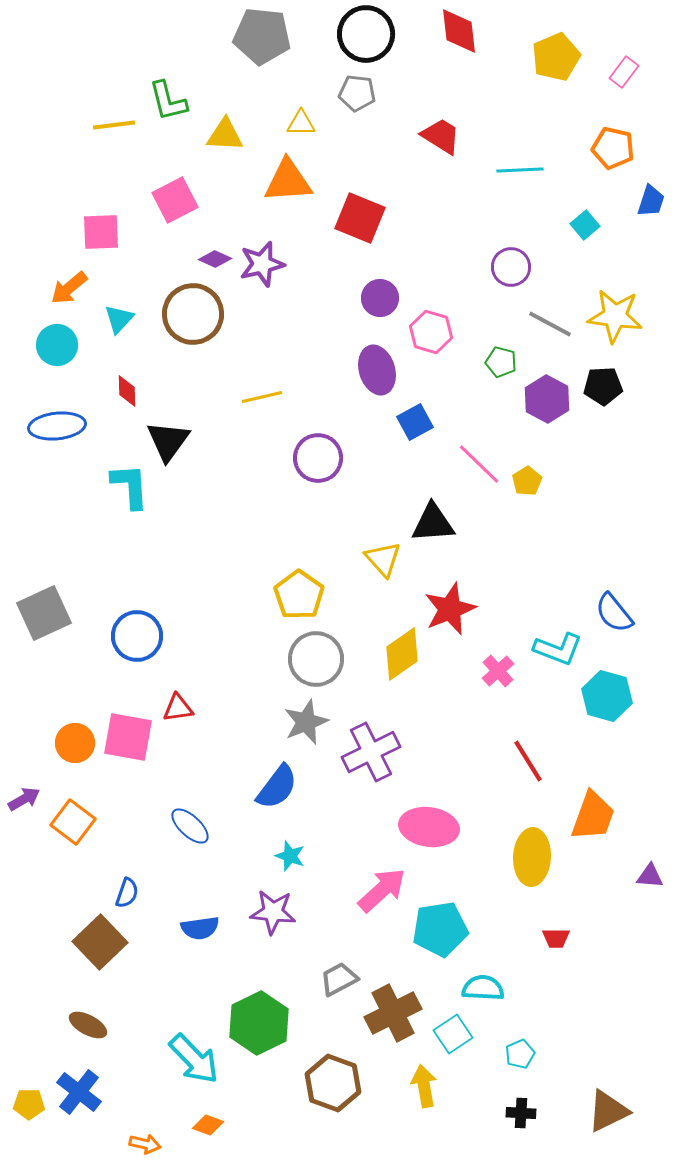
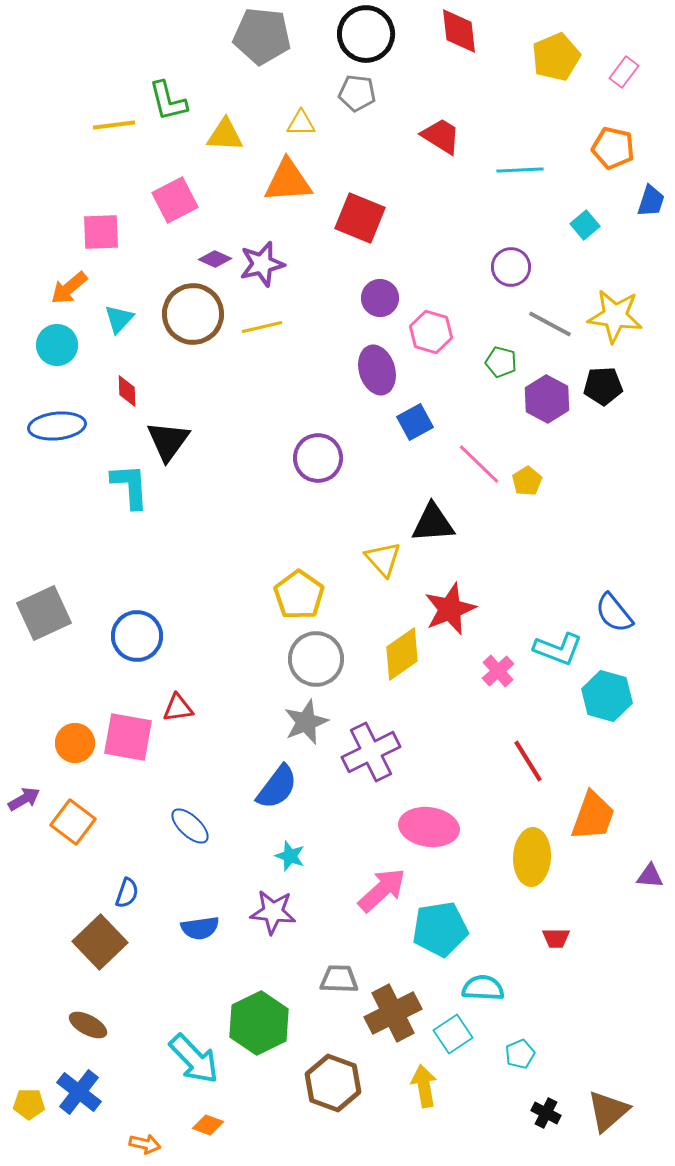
yellow line at (262, 397): moved 70 px up
gray trapezoid at (339, 979): rotated 30 degrees clockwise
brown triangle at (608, 1111): rotated 15 degrees counterclockwise
black cross at (521, 1113): moved 25 px right; rotated 24 degrees clockwise
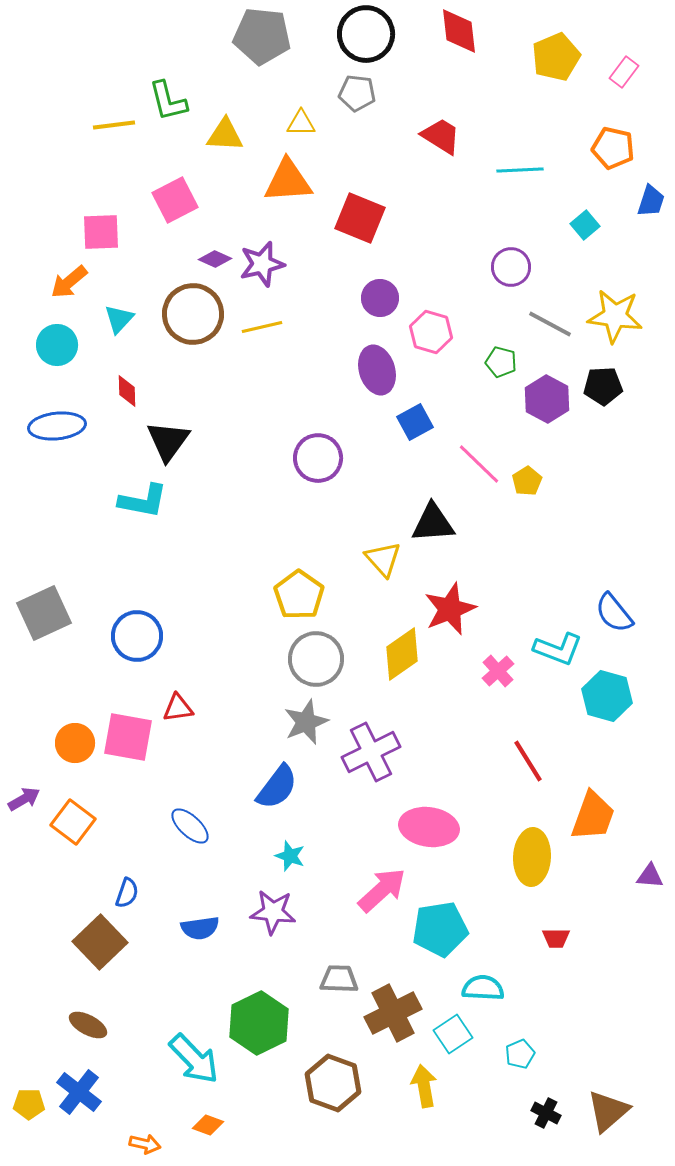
orange arrow at (69, 288): moved 6 px up
cyan L-shape at (130, 486): moved 13 px right, 15 px down; rotated 105 degrees clockwise
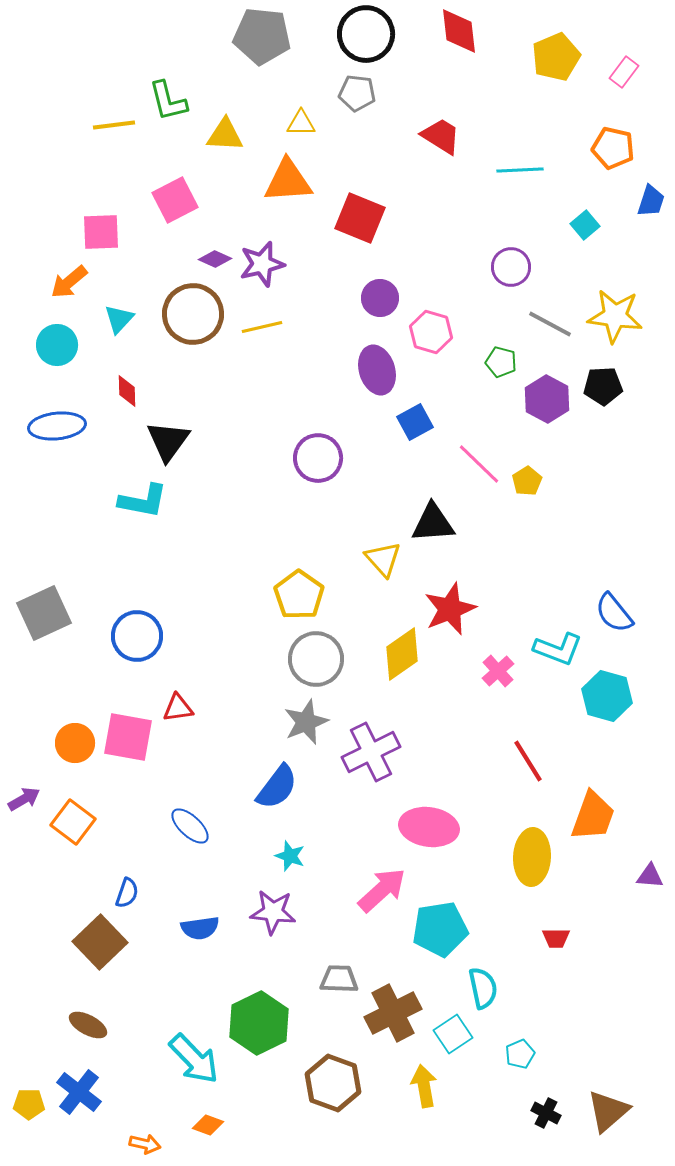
cyan semicircle at (483, 988): rotated 75 degrees clockwise
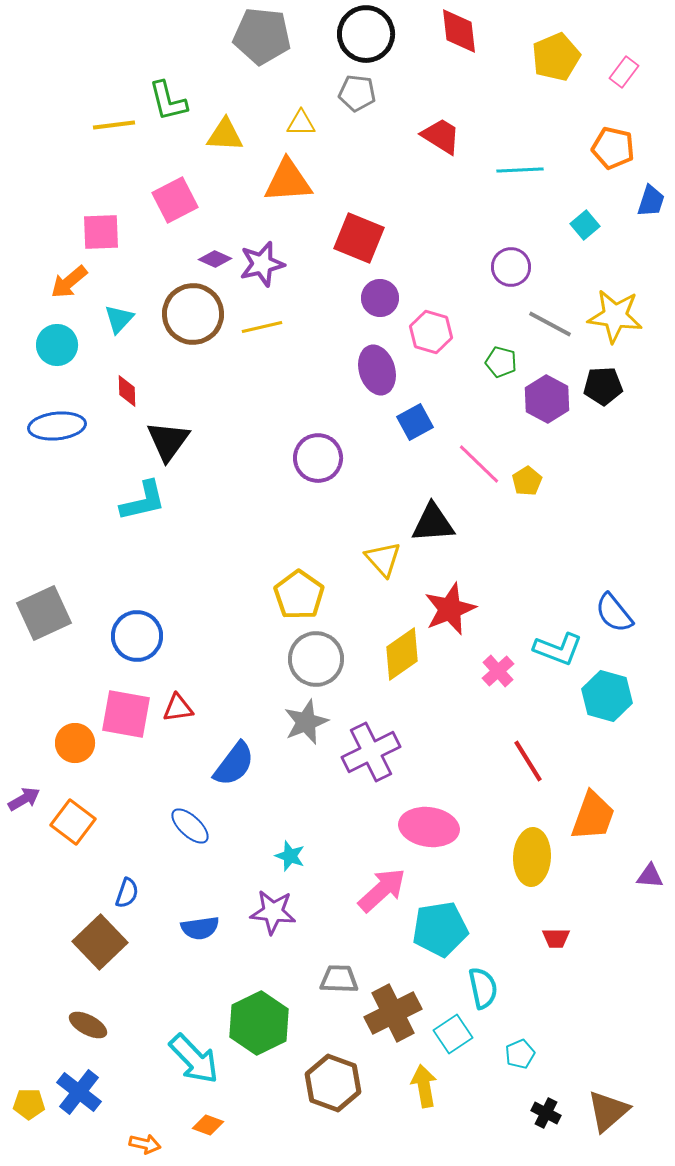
red square at (360, 218): moved 1 px left, 20 px down
cyan L-shape at (143, 501): rotated 24 degrees counterclockwise
pink square at (128, 737): moved 2 px left, 23 px up
blue semicircle at (277, 787): moved 43 px left, 23 px up
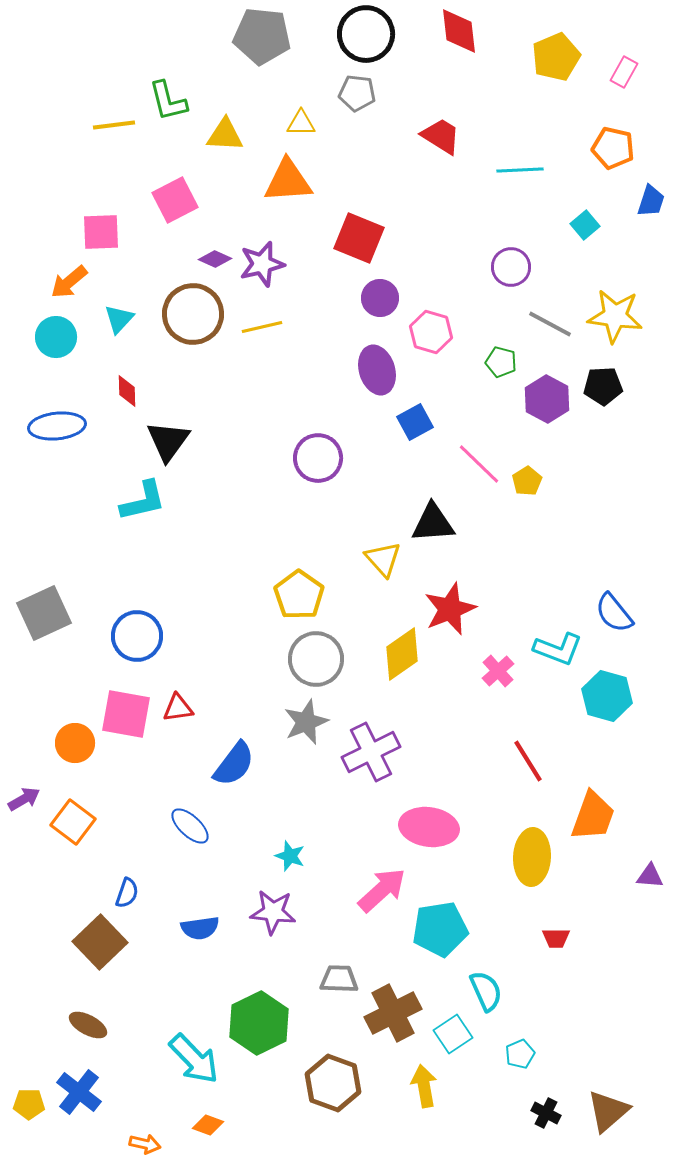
pink rectangle at (624, 72): rotated 8 degrees counterclockwise
cyan circle at (57, 345): moved 1 px left, 8 px up
cyan semicircle at (483, 988): moved 3 px right, 3 px down; rotated 12 degrees counterclockwise
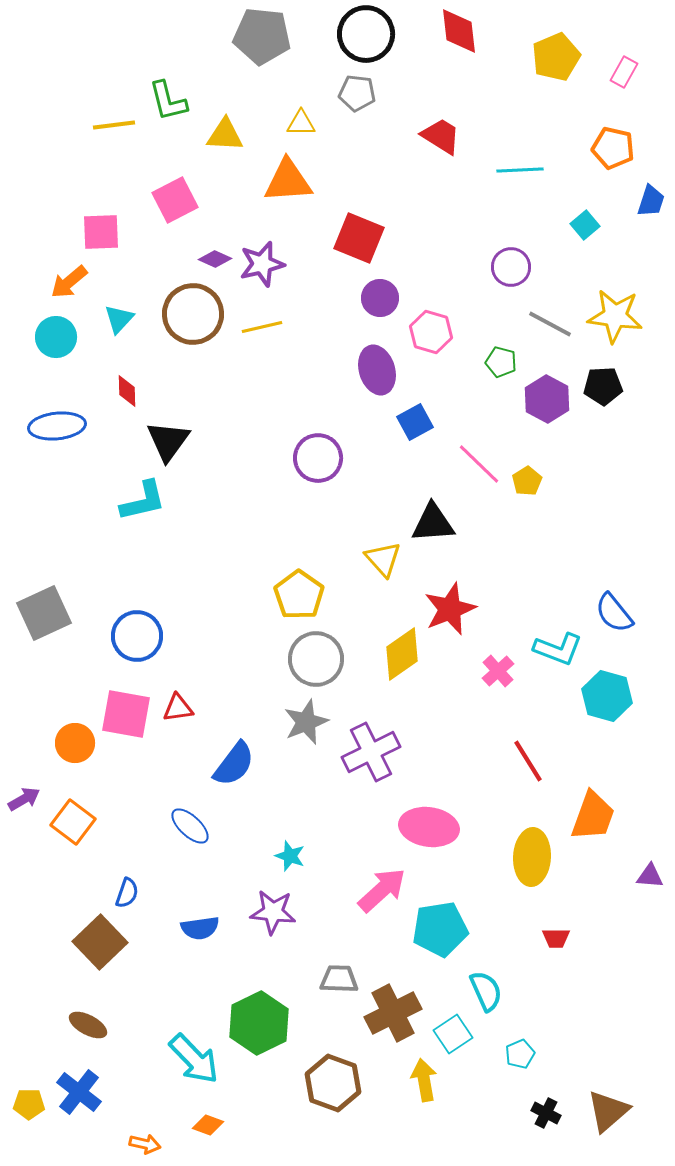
yellow arrow at (424, 1086): moved 6 px up
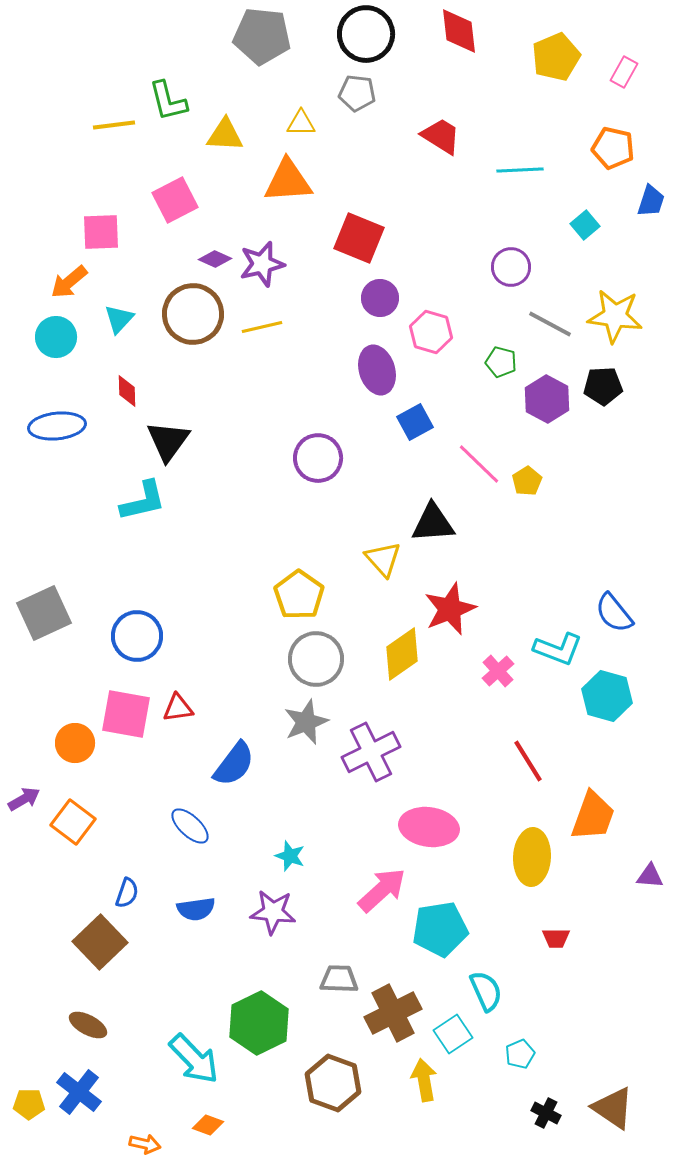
blue semicircle at (200, 928): moved 4 px left, 19 px up
brown triangle at (608, 1111): moved 5 px right, 3 px up; rotated 45 degrees counterclockwise
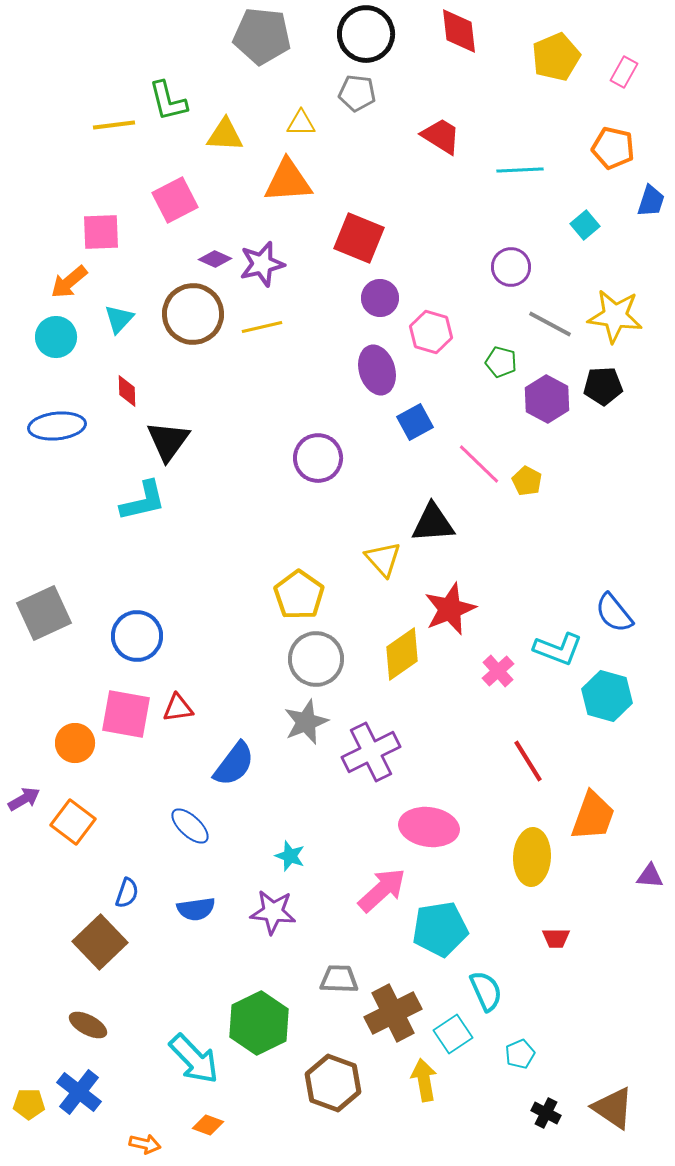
yellow pentagon at (527, 481): rotated 12 degrees counterclockwise
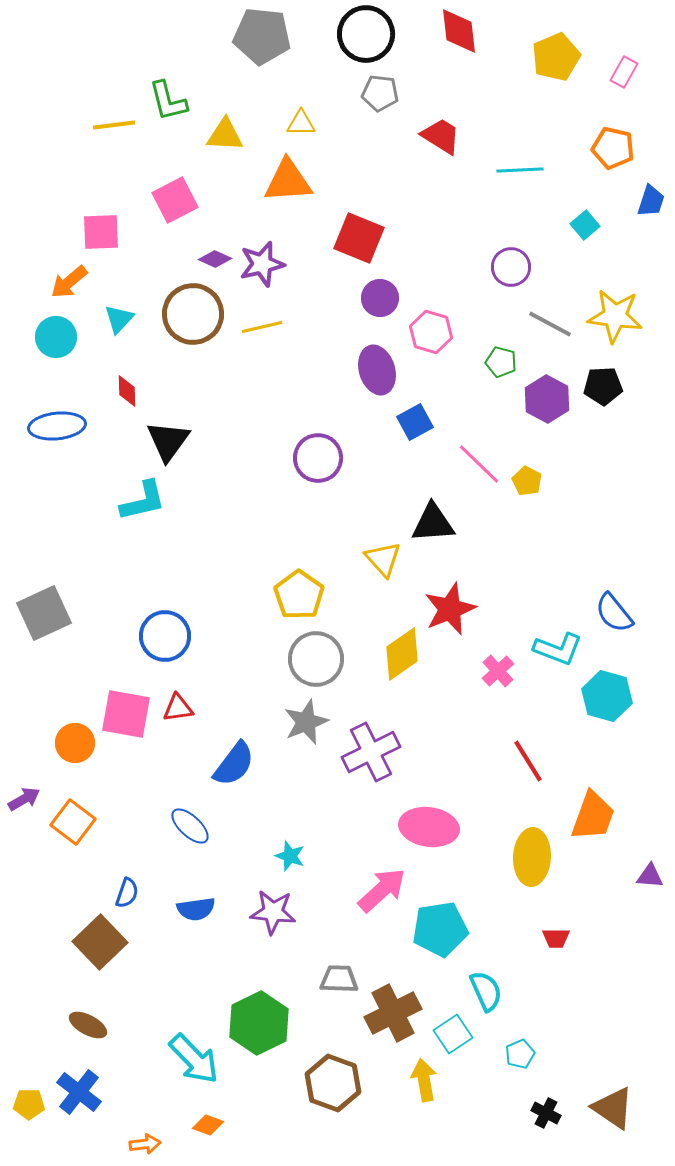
gray pentagon at (357, 93): moved 23 px right
blue circle at (137, 636): moved 28 px right
orange arrow at (145, 1144): rotated 20 degrees counterclockwise
